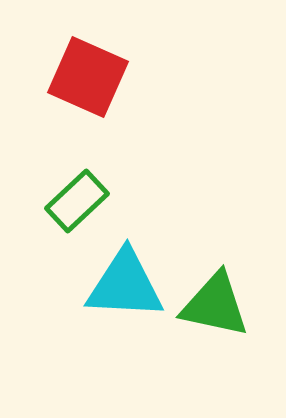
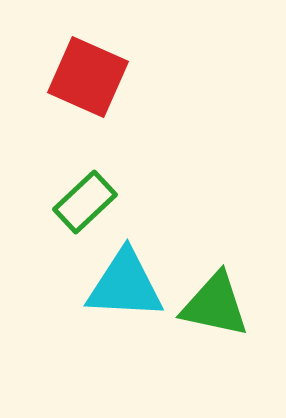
green rectangle: moved 8 px right, 1 px down
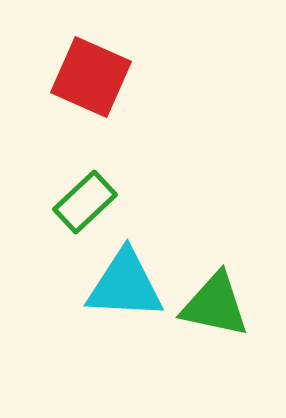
red square: moved 3 px right
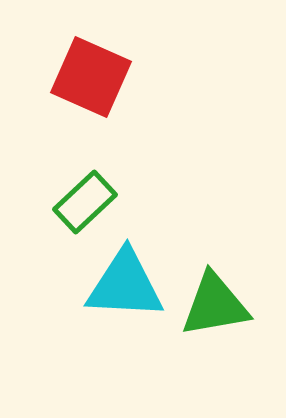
green triangle: rotated 22 degrees counterclockwise
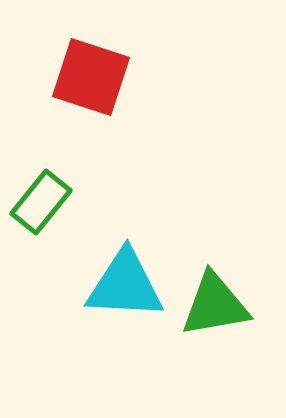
red square: rotated 6 degrees counterclockwise
green rectangle: moved 44 px left; rotated 8 degrees counterclockwise
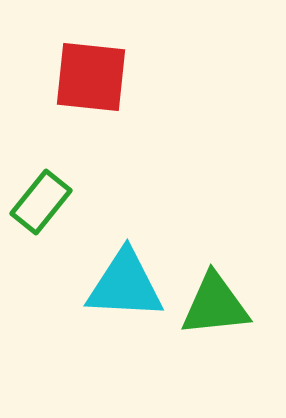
red square: rotated 12 degrees counterclockwise
green triangle: rotated 4 degrees clockwise
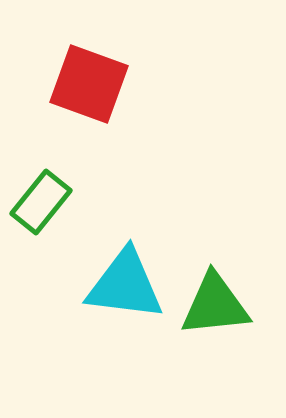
red square: moved 2 px left, 7 px down; rotated 14 degrees clockwise
cyan triangle: rotated 4 degrees clockwise
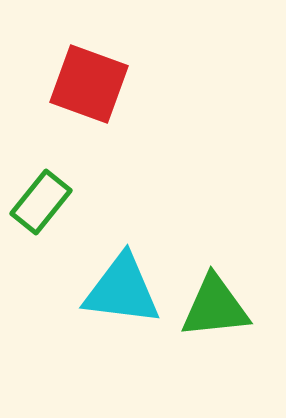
cyan triangle: moved 3 px left, 5 px down
green triangle: moved 2 px down
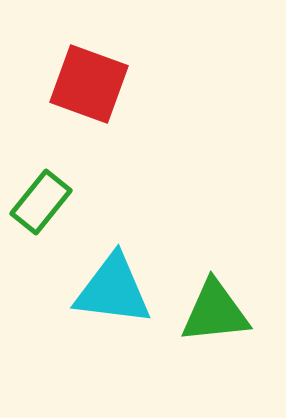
cyan triangle: moved 9 px left
green triangle: moved 5 px down
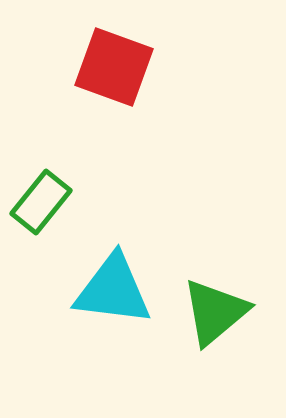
red square: moved 25 px right, 17 px up
green triangle: rotated 34 degrees counterclockwise
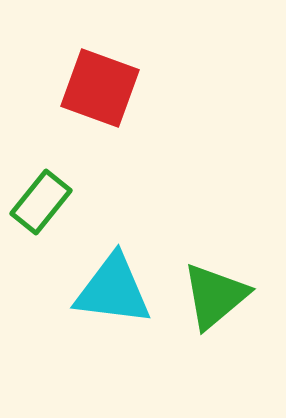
red square: moved 14 px left, 21 px down
green triangle: moved 16 px up
